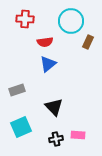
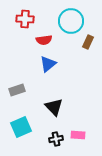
red semicircle: moved 1 px left, 2 px up
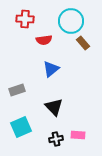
brown rectangle: moved 5 px left, 1 px down; rotated 64 degrees counterclockwise
blue triangle: moved 3 px right, 5 px down
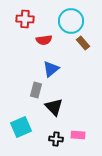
gray rectangle: moved 19 px right; rotated 56 degrees counterclockwise
black cross: rotated 16 degrees clockwise
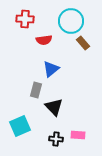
cyan square: moved 1 px left, 1 px up
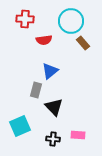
blue triangle: moved 1 px left, 2 px down
black cross: moved 3 px left
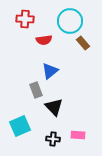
cyan circle: moved 1 px left
gray rectangle: rotated 35 degrees counterclockwise
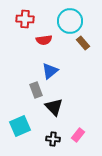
pink rectangle: rotated 56 degrees counterclockwise
